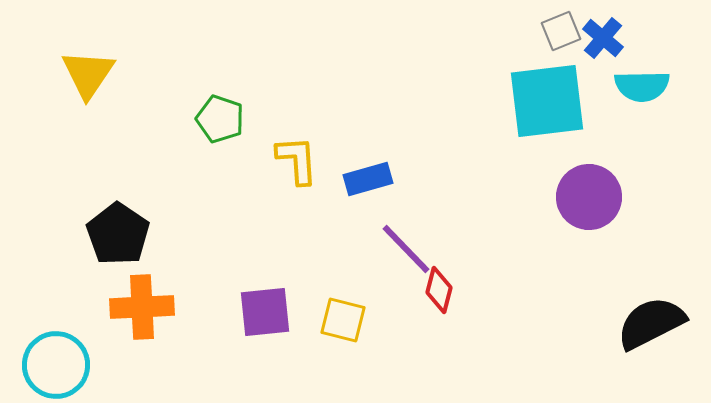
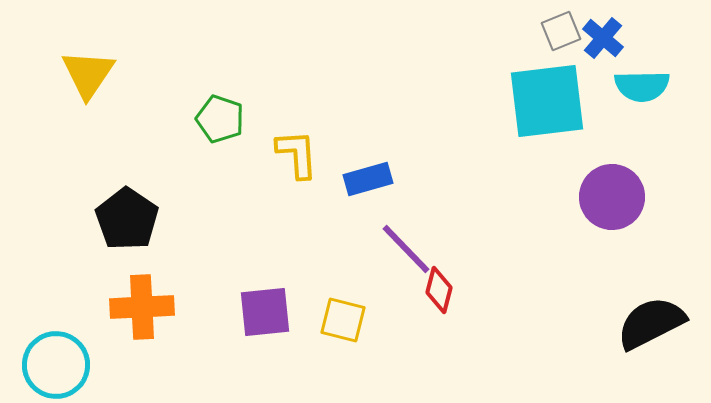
yellow L-shape: moved 6 px up
purple circle: moved 23 px right
black pentagon: moved 9 px right, 15 px up
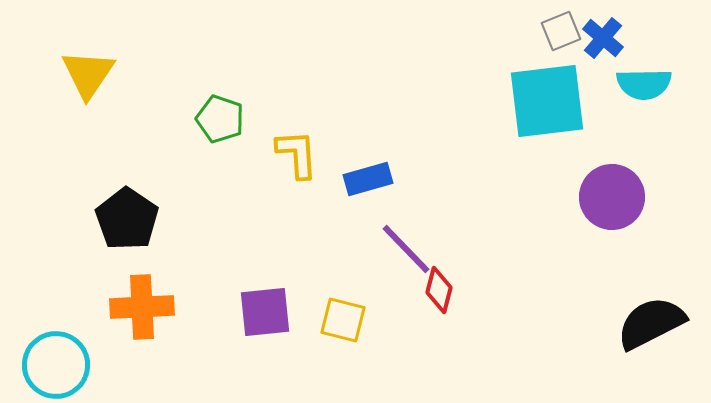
cyan semicircle: moved 2 px right, 2 px up
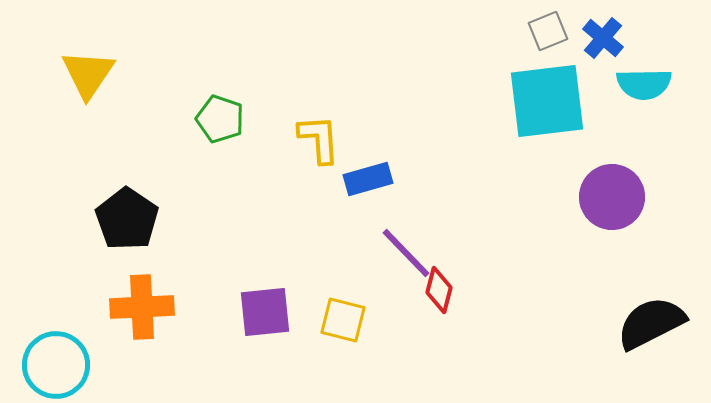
gray square: moved 13 px left
yellow L-shape: moved 22 px right, 15 px up
purple line: moved 4 px down
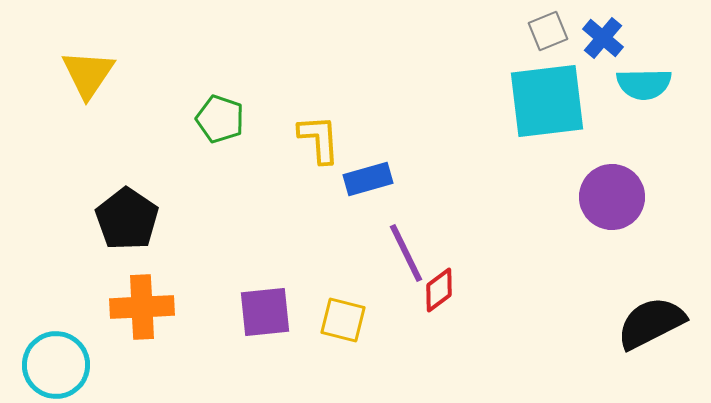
purple line: rotated 18 degrees clockwise
red diamond: rotated 39 degrees clockwise
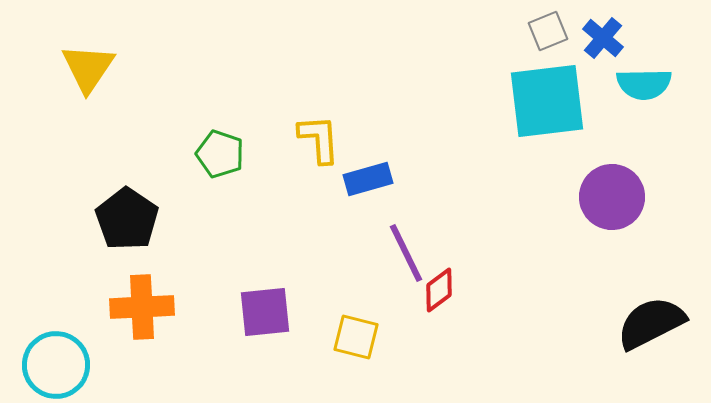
yellow triangle: moved 6 px up
green pentagon: moved 35 px down
yellow square: moved 13 px right, 17 px down
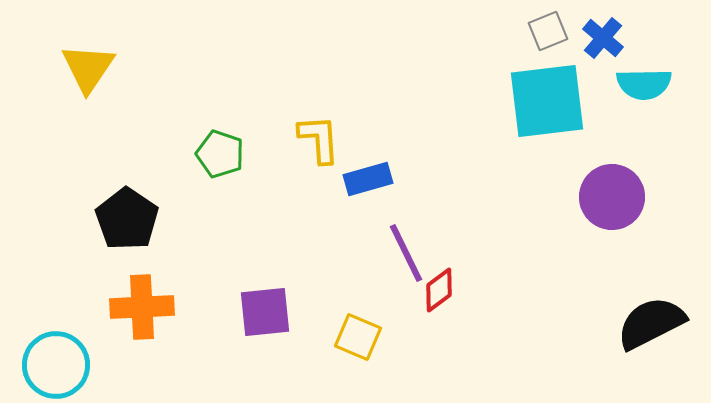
yellow square: moved 2 px right; rotated 9 degrees clockwise
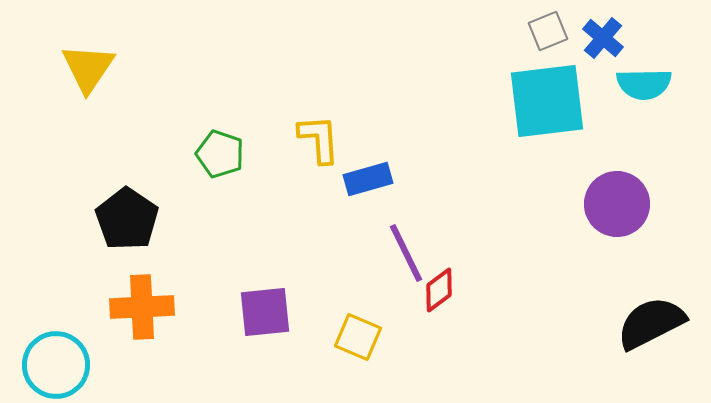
purple circle: moved 5 px right, 7 px down
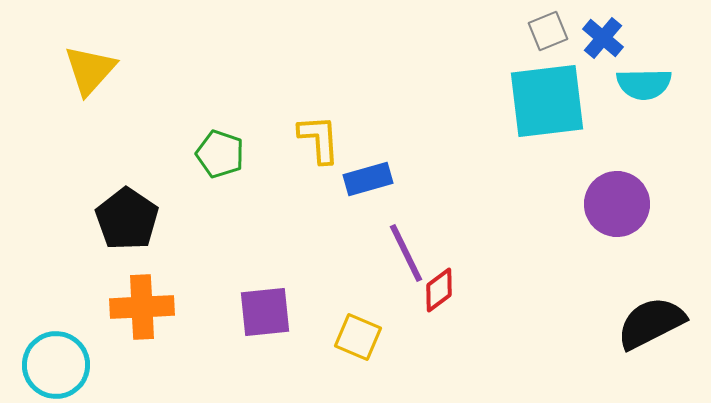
yellow triangle: moved 2 px right, 2 px down; rotated 8 degrees clockwise
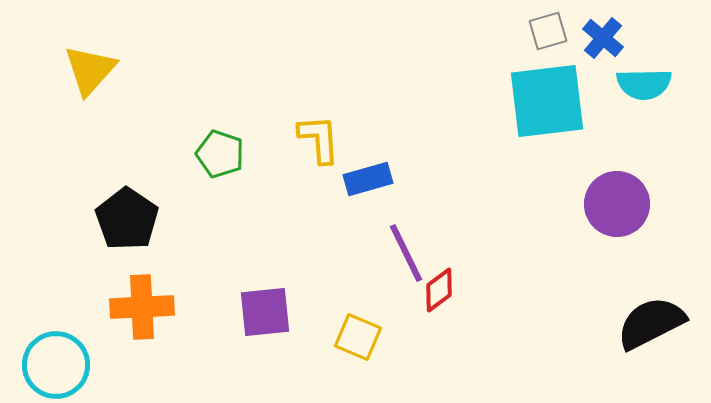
gray square: rotated 6 degrees clockwise
